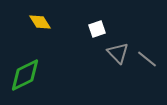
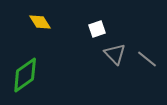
gray triangle: moved 3 px left, 1 px down
green diamond: rotated 9 degrees counterclockwise
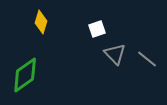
yellow diamond: moved 1 px right; rotated 50 degrees clockwise
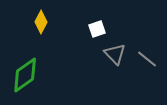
yellow diamond: rotated 10 degrees clockwise
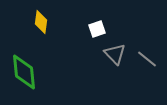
yellow diamond: rotated 20 degrees counterclockwise
green diamond: moved 1 px left, 3 px up; rotated 60 degrees counterclockwise
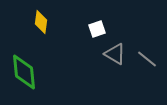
gray triangle: rotated 15 degrees counterclockwise
